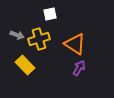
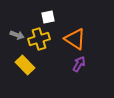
white square: moved 2 px left, 3 px down
orange triangle: moved 5 px up
purple arrow: moved 4 px up
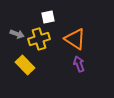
gray arrow: moved 1 px up
purple arrow: rotated 49 degrees counterclockwise
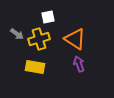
gray arrow: rotated 16 degrees clockwise
yellow rectangle: moved 10 px right, 2 px down; rotated 36 degrees counterclockwise
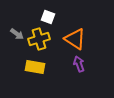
white square: rotated 32 degrees clockwise
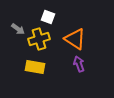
gray arrow: moved 1 px right, 5 px up
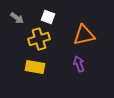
gray arrow: moved 1 px left, 11 px up
orange triangle: moved 9 px right, 4 px up; rotated 45 degrees counterclockwise
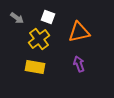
orange triangle: moved 5 px left, 3 px up
yellow cross: rotated 20 degrees counterclockwise
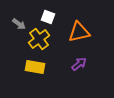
gray arrow: moved 2 px right, 6 px down
purple arrow: rotated 70 degrees clockwise
